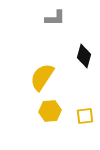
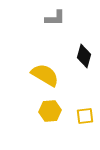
yellow semicircle: moved 3 px right, 2 px up; rotated 88 degrees clockwise
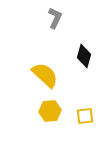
gray L-shape: rotated 65 degrees counterclockwise
yellow semicircle: rotated 12 degrees clockwise
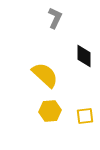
black diamond: rotated 15 degrees counterclockwise
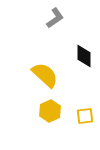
gray L-shape: rotated 30 degrees clockwise
yellow hexagon: rotated 20 degrees counterclockwise
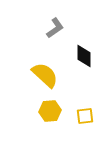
gray L-shape: moved 10 px down
yellow hexagon: rotated 20 degrees clockwise
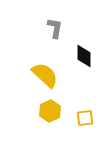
gray L-shape: rotated 45 degrees counterclockwise
yellow hexagon: rotated 20 degrees counterclockwise
yellow square: moved 2 px down
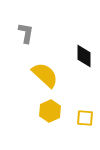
gray L-shape: moved 29 px left, 5 px down
yellow square: rotated 12 degrees clockwise
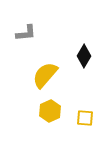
gray L-shape: rotated 75 degrees clockwise
black diamond: rotated 30 degrees clockwise
yellow semicircle: rotated 92 degrees counterclockwise
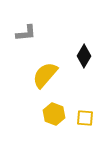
yellow hexagon: moved 4 px right, 3 px down; rotated 15 degrees counterclockwise
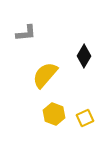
yellow square: rotated 30 degrees counterclockwise
